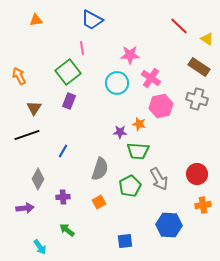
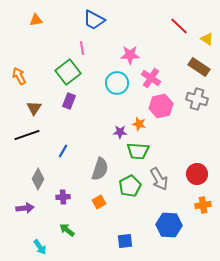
blue trapezoid: moved 2 px right
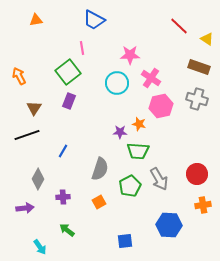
brown rectangle: rotated 15 degrees counterclockwise
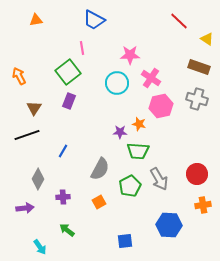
red line: moved 5 px up
gray semicircle: rotated 10 degrees clockwise
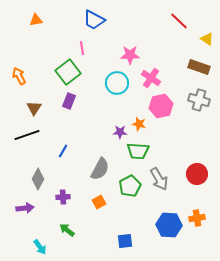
gray cross: moved 2 px right, 1 px down
orange cross: moved 6 px left, 13 px down
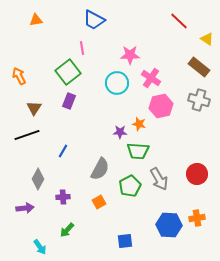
brown rectangle: rotated 20 degrees clockwise
green arrow: rotated 84 degrees counterclockwise
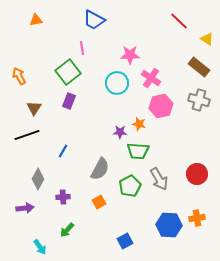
blue square: rotated 21 degrees counterclockwise
